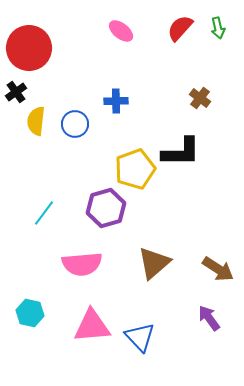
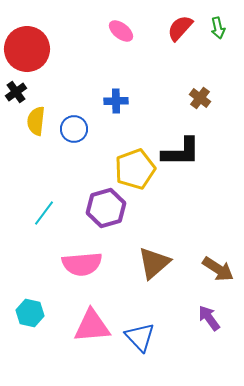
red circle: moved 2 px left, 1 px down
blue circle: moved 1 px left, 5 px down
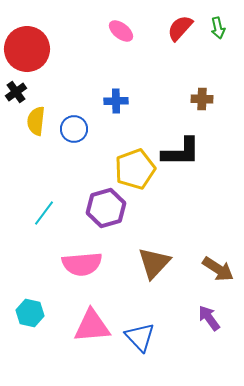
brown cross: moved 2 px right, 1 px down; rotated 35 degrees counterclockwise
brown triangle: rotated 6 degrees counterclockwise
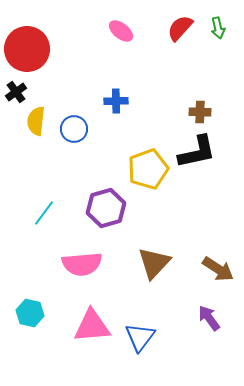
brown cross: moved 2 px left, 13 px down
black L-shape: moved 16 px right; rotated 12 degrees counterclockwise
yellow pentagon: moved 13 px right
blue triangle: rotated 20 degrees clockwise
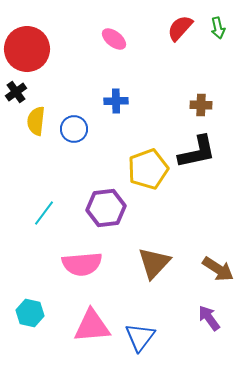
pink ellipse: moved 7 px left, 8 px down
brown cross: moved 1 px right, 7 px up
purple hexagon: rotated 9 degrees clockwise
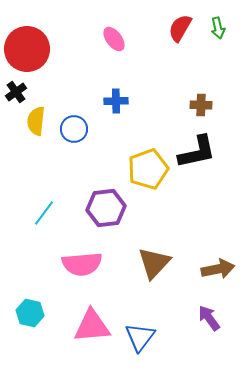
red semicircle: rotated 12 degrees counterclockwise
pink ellipse: rotated 15 degrees clockwise
brown arrow: rotated 44 degrees counterclockwise
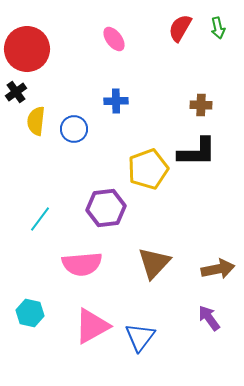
black L-shape: rotated 12 degrees clockwise
cyan line: moved 4 px left, 6 px down
pink triangle: rotated 24 degrees counterclockwise
